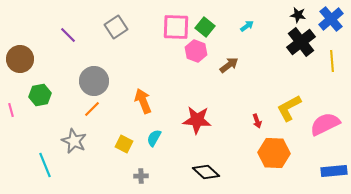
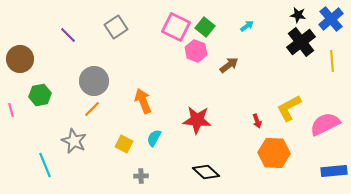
pink square: rotated 24 degrees clockwise
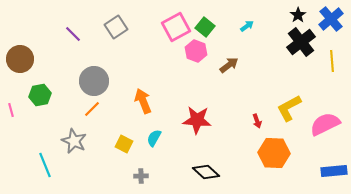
black star: rotated 28 degrees clockwise
pink square: rotated 36 degrees clockwise
purple line: moved 5 px right, 1 px up
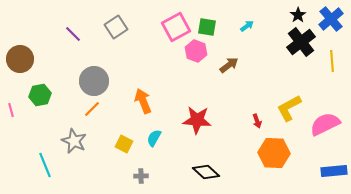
green square: moved 2 px right; rotated 30 degrees counterclockwise
